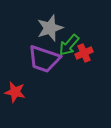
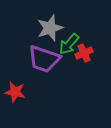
green arrow: moved 1 px up
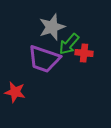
gray star: moved 2 px right, 1 px up
red cross: rotated 30 degrees clockwise
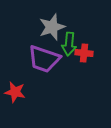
green arrow: rotated 35 degrees counterclockwise
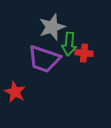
red star: rotated 15 degrees clockwise
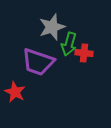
green arrow: rotated 10 degrees clockwise
purple trapezoid: moved 6 px left, 3 px down
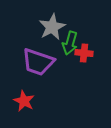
gray star: rotated 8 degrees counterclockwise
green arrow: moved 1 px right, 1 px up
red star: moved 9 px right, 9 px down
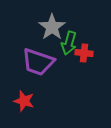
gray star: rotated 8 degrees counterclockwise
green arrow: moved 1 px left
red star: rotated 10 degrees counterclockwise
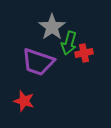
red cross: rotated 18 degrees counterclockwise
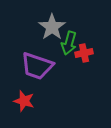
purple trapezoid: moved 1 px left, 4 px down
